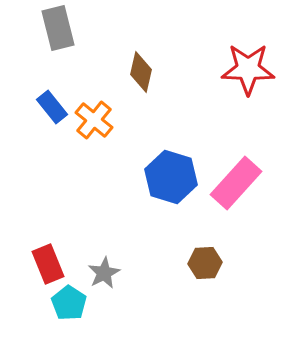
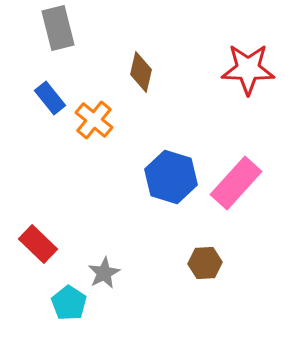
blue rectangle: moved 2 px left, 9 px up
red rectangle: moved 10 px left, 20 px up; rotated 24 degrees counterclockwise
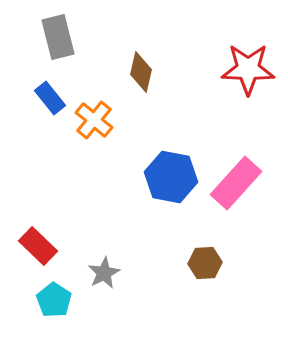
gray rectangle: moved 9 px down
blue hexagon: rotated 6 degrees counterclockwise
red rectangle: moved 2 px down
cyan pentagon: moved 15 px left, 3 px up
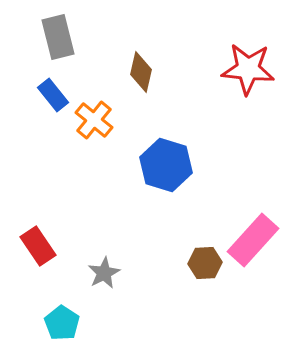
red star: rotated 4 degrees clockwise
blue rectangle: moved 3 px right, 3 px up
blue hexagon: moved 5 px left, 12 px up; rotated 6 degrees clockwise
pink rectangle: moved 17 px right, 57 px down
red rectangle: rotated 12 degrees clockwise
cyan pentagon: moved 8 px right, 23 px down
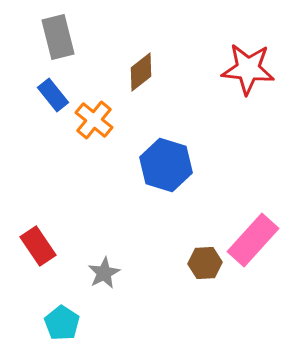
brown diamond: rotated 39 degrees clockwise
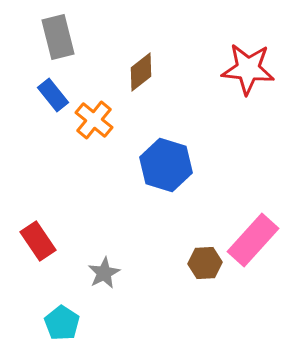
red rectangle: moved 5 px up
